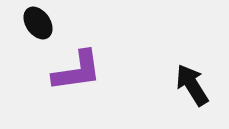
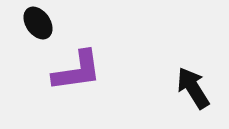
black arrow: moved 1 px right, 3 px down
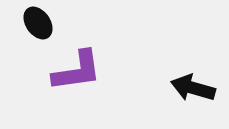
black arrow: rotated 42 degrees counterclockwise
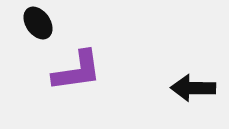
black arrow: rotated 15 degrees counterclockwise
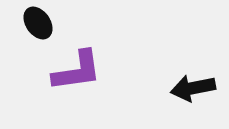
black arrow: rotated 12 degrees counterclockwise
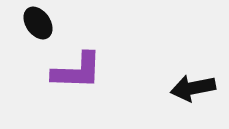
purple L-shape: rotated 10 degrees clockwise
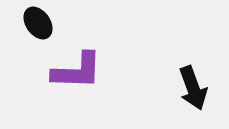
black arrow: rotated 99 degrees counterclockwise
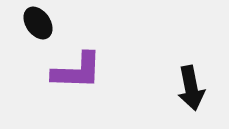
black arrow: moved 2 px left; rotated 9 degrees clockwise
